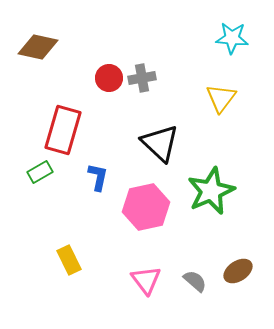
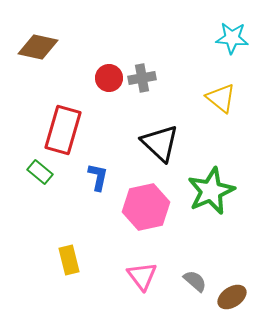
yellow triangle: rotated 28 degrees counterclockwise
green rectangle: rotated 70 degrees clockwise
yellow rectangle: rotated 12 degrees clockwise
brown ellipse: moved 6 px left, 26 px down
pink triangle: moved 4 px left, 4 px up
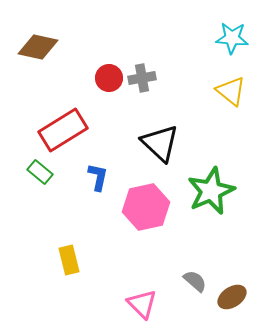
yellow triangle: moved 10 px right, 7 px up
red rectangle: rotated 42 degrees clockwise
pink triangle: moved 28 px down; rotated 8 degrees counterclockwise
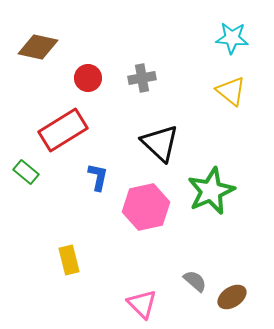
red circle: moved 21 px left
green rectangle: moved 14 px left
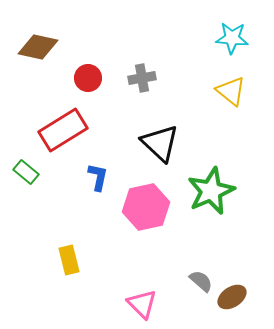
gray semicircle: moved 6 px right
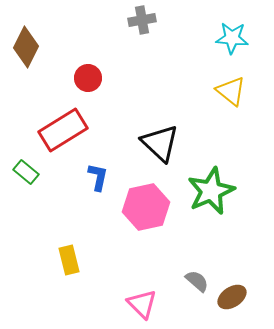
brown diamond: moved 12 px left; rotated 75 degrees counterclockwise
gray cross: moved 58 px up
gray semicircle: moved 4 px left
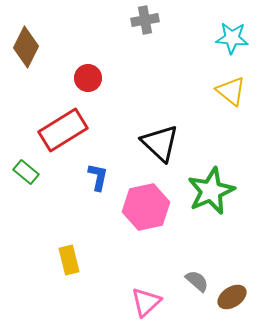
gray cross: moved 3 px right
pink triangle: moved 4 px right, 2 px up; rotated 32 degrees clockwise
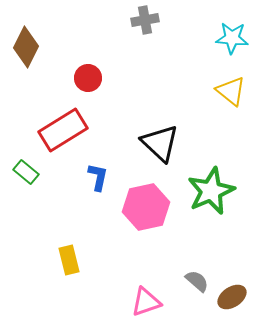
pink triangle: rotated 24 degrees clockwise
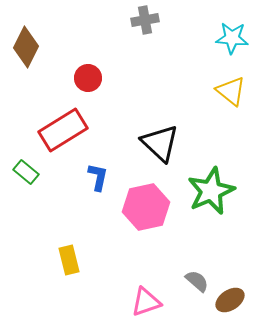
brown ellipse: moved 2 px left, 3 px down
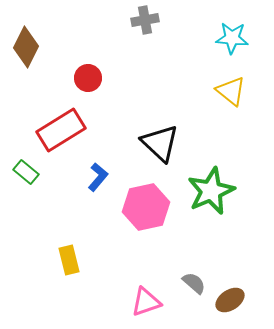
red rectangle: moved 2 px left
blue L-shape: rotated 28 degrees clockwise
gray semicircle: moved 3 px left, 2 px down
